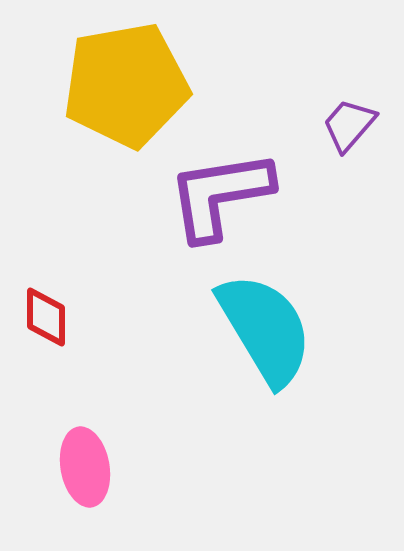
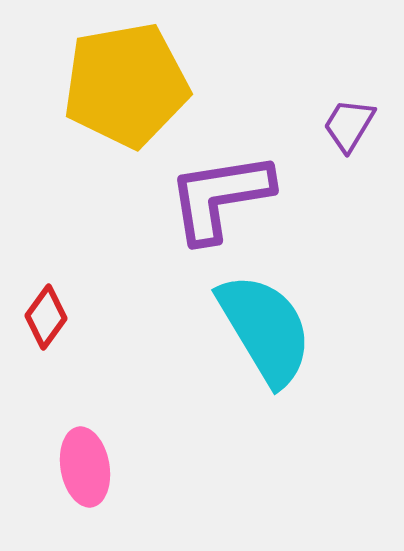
purple trapezoid: rotated 10 degrees counterclockwise
purple L-shape: moved 2 px down
red diamond: rotated 36 degrees clockwise
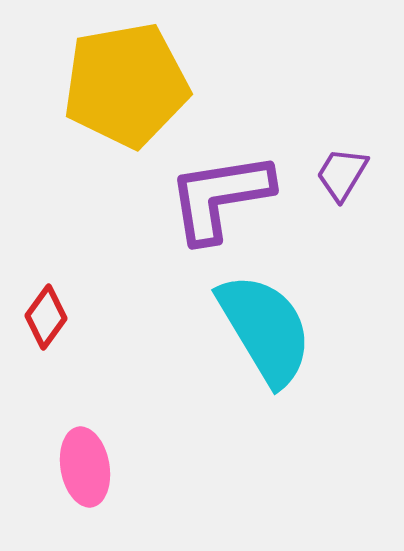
purple trapezoid: moved 7 px left, 49 px down
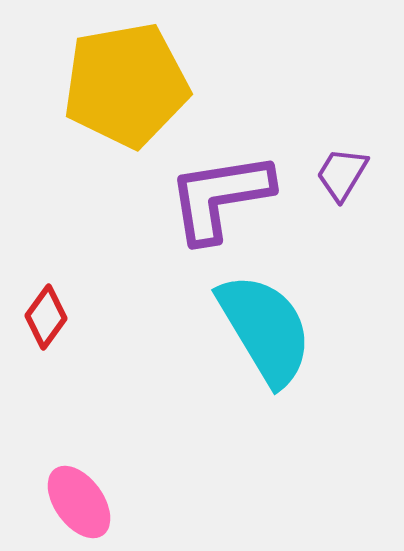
pink ellipse: moved 6 px left, 35 px down; rotated 26 degrees counterclockwise
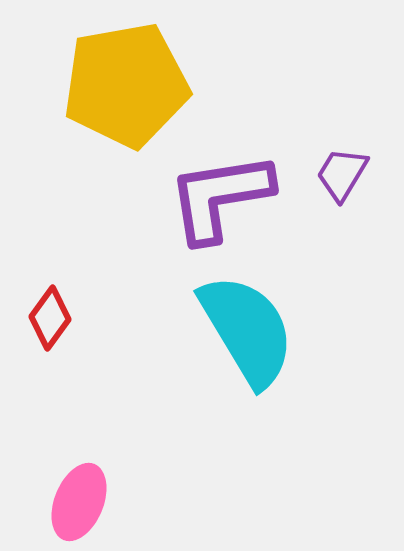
red diamond: moved 4 px right, 1 px down
cyan semicircle: moved 18 px left, 1 px down
pink ellipse: rotated 58 degrees clockwise
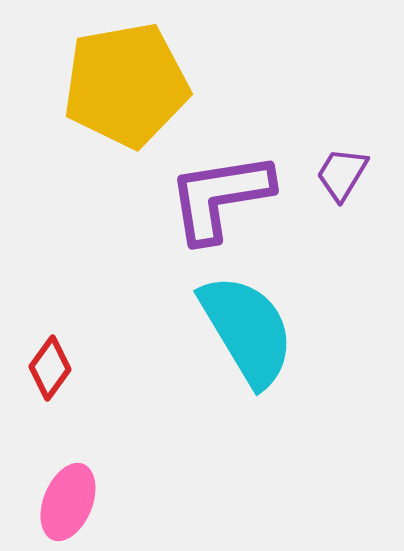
red diamond: moved 50 px down
pink ellipse: moved 11 px left
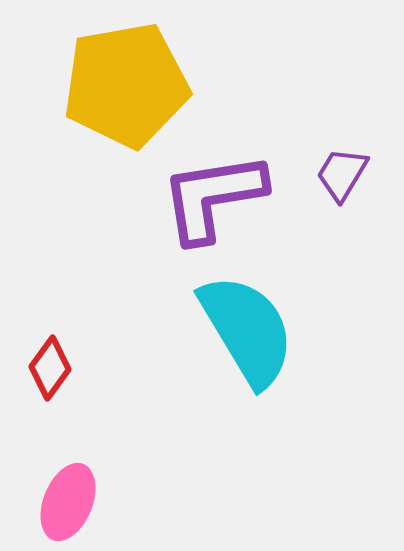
purple L-shape: moved 7 px left
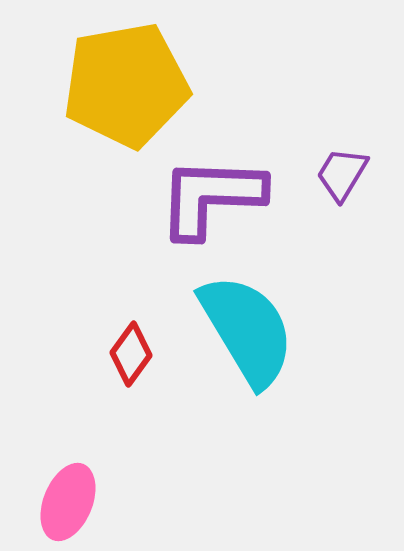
purple L-shape: moved 2 px left; rotated 11 degrees clockwise
red diamond: moved 81 px right, 14 px up
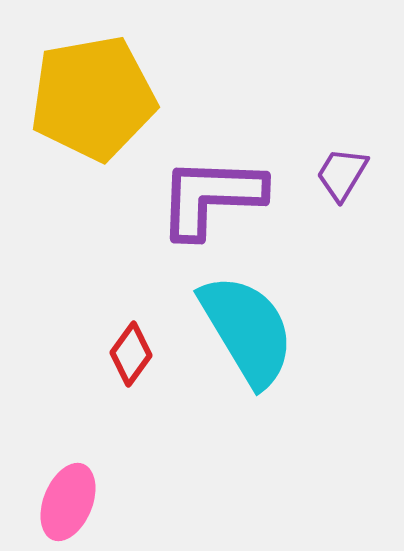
yellow pentagon: moved 33 px left, 13 px down
